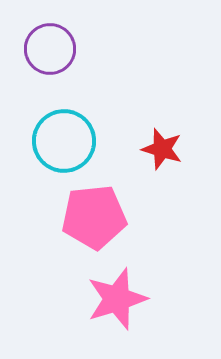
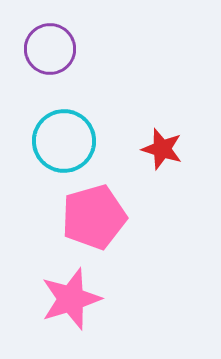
pink pentagon: rotated 10 degrees counterclockwise
pink star: moved 46 px left
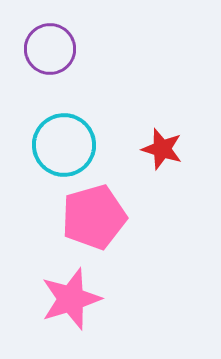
cyan circle: moved 4 px down
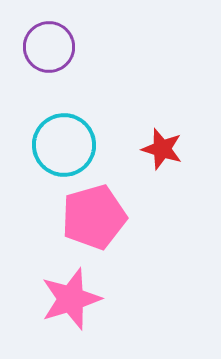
purple circle: moved 1 px left, 2 px up
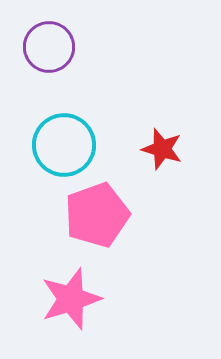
pink pentagon: moved 3 px right, 2 px up; rotated 4 degrees counterclockwise
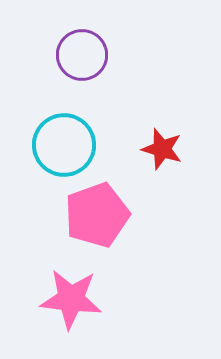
purple circle: moved 33 px right, 8 px down
pink star: rotated 24 degrees clockwise
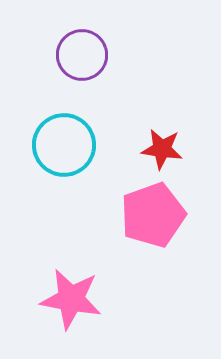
red star: rotated 9 degrees counterclockwise
pink pentagon: moved 56 px right
pink star: rotated 4 degrees clockwise
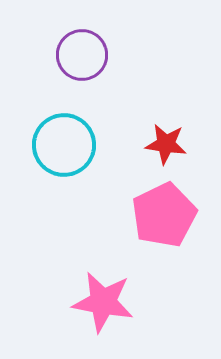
red star: moved 4 px right, 5 px up
pink pentagon: moved 11 px right; rotated 6 degrees counterclockwise
pink star: moved 32 px right, 3 px down
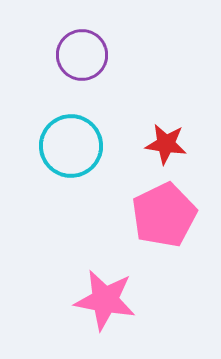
cyan circle: moved 7 px right, 1 px down
pink star: moved 2 px right, 2 px up
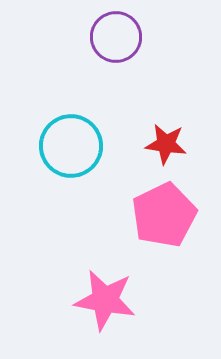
purple circle: moved 34 px right, 18 px up
